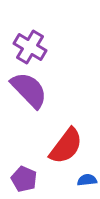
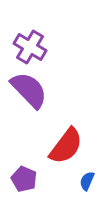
blue semicircle: moved 1 px down; rotated 60 degrees counterclockwise
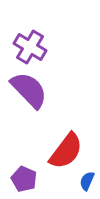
red semicircle: moved 5 px down
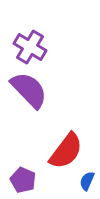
purple pentagon: moved 1 px left, 1 px down
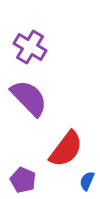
purple semicircle: moved 8 px down
red semicircle: moved 2 px up
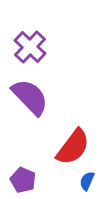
purple cross: rotated 12 degrees clockwise
purple semicircle: moved 1 px right, 1 px up
red semicircle: moved 7 px right, 2 px up
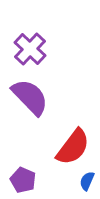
purple cross: moved 2 px down
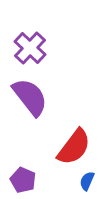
purple cross: moved 1 px up
purple semicircle: rotated 6 degrees clockwise
red semicircle: moved 1 px right
